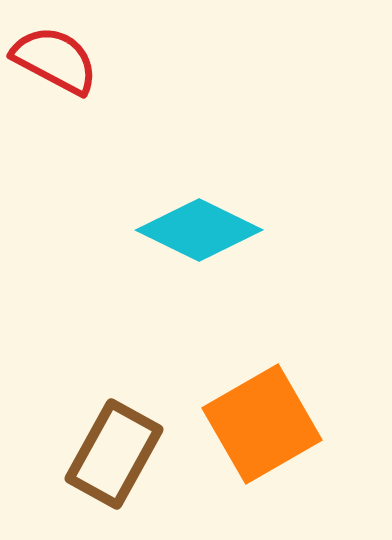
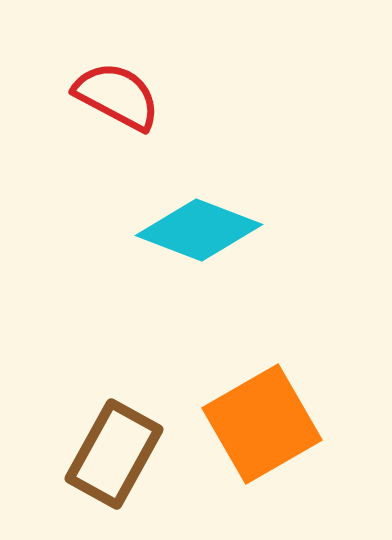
red semicircle: moved 62 px right, 36 px down
cyan diamond: rotated 5 degrees counterclockwise
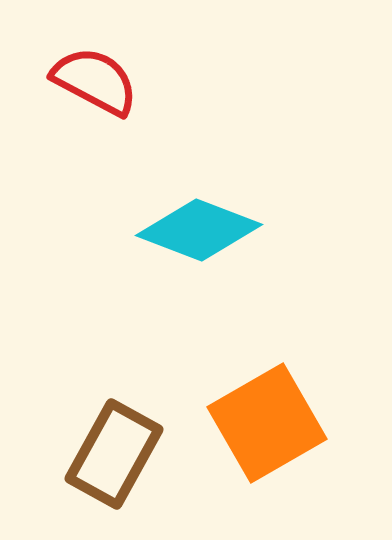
red semicircle: moved 22 px left, 15 px up
orange square: moved 5 px right, 1 px up
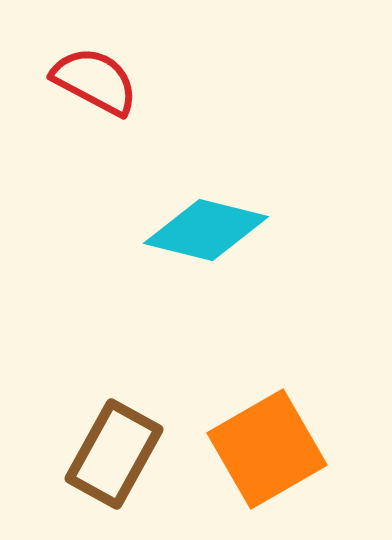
cyan diamond: moved 7 px right; rotated 7 degrees counterclockwise
orange square: moved 26 px down
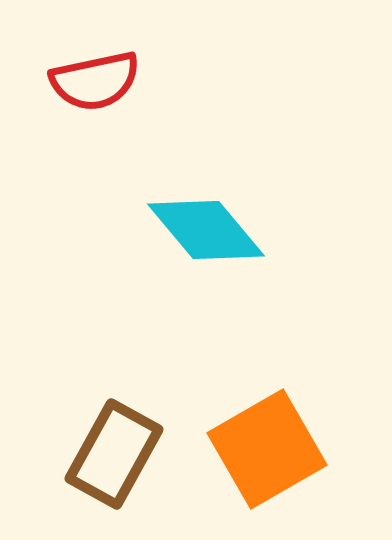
red semicircle: rotated 140 degrees clockwise
cyan diamond: rotated 36 degrees clockwise
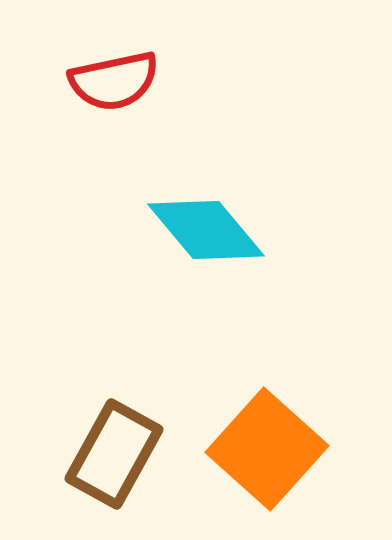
red semicircle: moved 19 px right
orange square: rotated 18 degrees counterclockwise
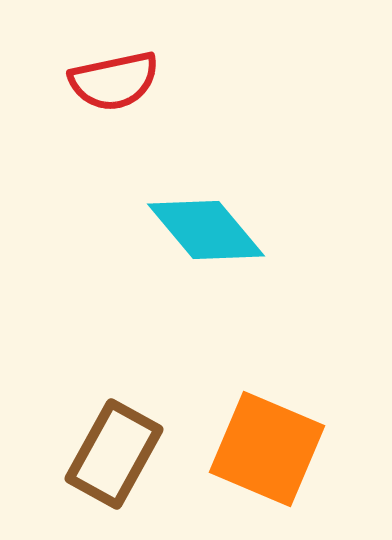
orange square: rotated 19 degrees counterclockwise
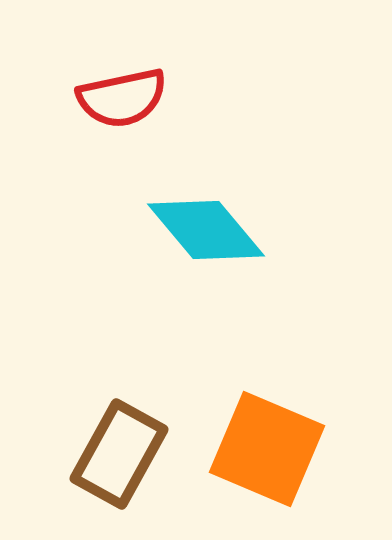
red semicircle: moved 8 px right, 17 px down
brown rectangle: moved 5 px right
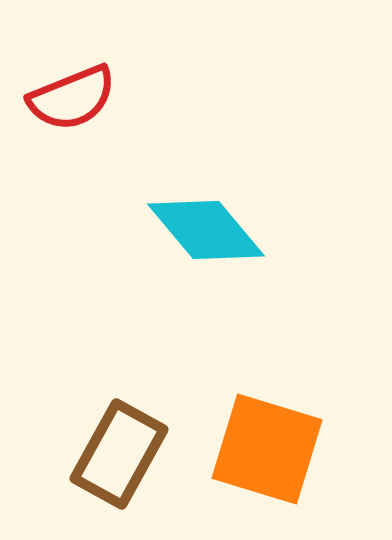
red semicircle: moved 50 px left; rotated 10 degrees counterclockwise
orange square: rotated 6 degrees counterclockwise
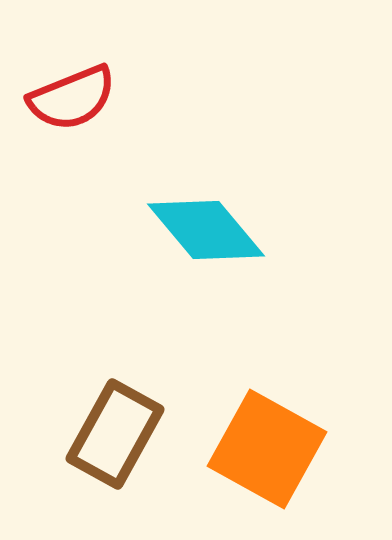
orange square: rotated 12 degrees clockwise
brown rectangle: moved 4 px left, 20 px up
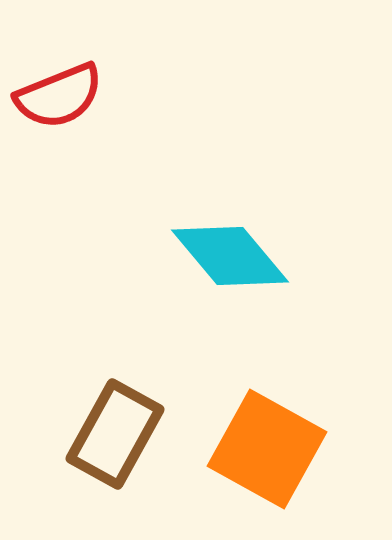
red semicircle: moved 13 px left, 2 px up
cyan diamond: moved 24 px right, 26 px down
